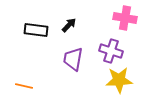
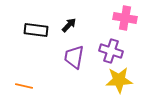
purple trapezoid: moved 1 px right, 2 px up
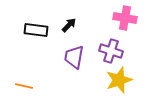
yellow star: rotated 16 degrees counterclockwise
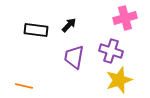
pink cross: rotated 25 degrees counterclockwise
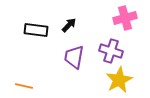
yellow star: rotated 8 degrees counterclockwise
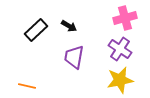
black arrow: moved 1 px down; rotated 77 degrees clockwise
black rectangle: rotated 50 degrees counterclockwise
purple cross: moved 9 px right, 2 px up; rotated 15 degrees clockwise
yellow star: moved 1 px right; rotated 16 degrees clockwise
orange line: moved 3 px right
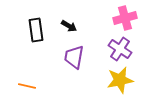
black rectangle: rotated 55 degrees counterclockwise
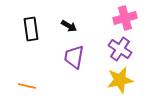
black rectangle: moved 5 px left, 1 px up
